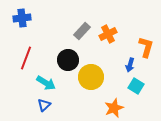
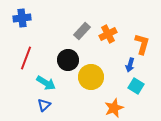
orange L-shape: moved 4 px left, 3 px up
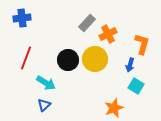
gray rectangle: moved 5 px right, 8 px up
yellow circle: moved 4 px right, 18 px up
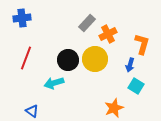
cyan arrow: moved 8 px right; rotated 132 degrees clockwise
blue triangle: moved 12 px left, 6 px down; rotated 40 degrees counterclockwise
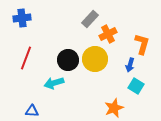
gray rectangle: moved 3 px right, 4 px up
blue triangle: rotated 32 degrees counterclockwise
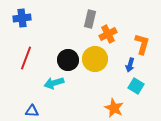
gray rectangle: rotated 30 degrees counterclockwise
orange star: rotated 24 degrees counterclockwise
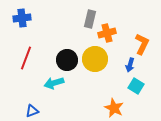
orange cross: moved 1 px left, 1 px up; rotated 12 degrees clockwise
orange L-shape: rotated 10 degrees clockwise
black circle: moved 1 px left
blue triangle: rotated 24 degrees counterclockwise
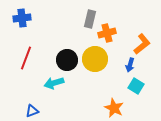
orange L-shape: rotated 25 degrees clockwise
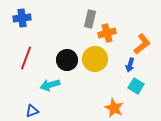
cyan arrow: moved 4 px left, 2 px down
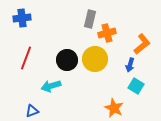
cyan arrow: moved 1 px right, 1 px down
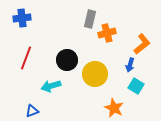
yellow circle: moved 15 px down
